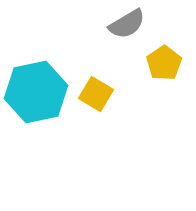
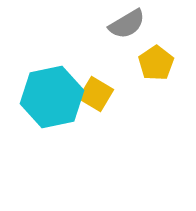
yellow pentagon: moved 8 px left
cyan hexagon: moved 16 px right, 5 px down
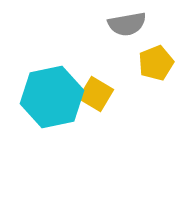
gray semicircle: rotated 21 degrees clockwise
yellow pentagon: rotated 12 degrees clockwise
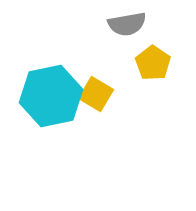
yellow pentagon: moved 3 px left; rotated 16 degrees counterclockwise
cyan hexagon: moved 1 px left, 1 px up
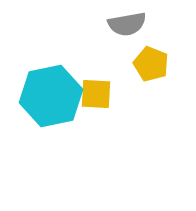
yellow pentagon: moved 2 px left, 1 px down; rotated 12 degrees counterclockwise
yellow square: rotated 28 degrees counterclockwise
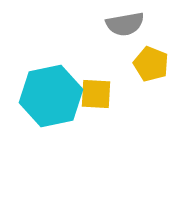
gray semicircle: moved 2 px left
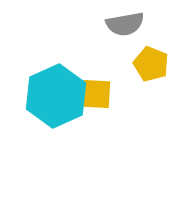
cyan hexagon: moved 5 px right; rotated 12 degrees counterclockwise
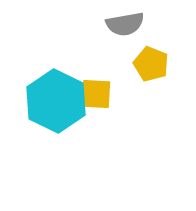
cyan hexagon: moved 5 px down; rotated 10 degrees counterclockwise
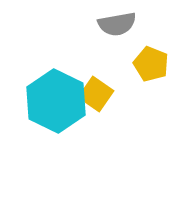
gray semicircle: moved 8 px left
yellow square: rotated 32 degrees clockwise
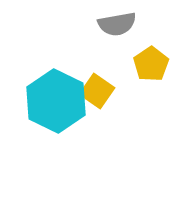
yellow pentagon: rotated 16 degrees clockwise
yellow square: moved 1 px right, 3 px up
